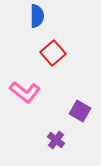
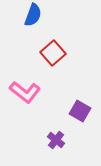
blue semicircle: moved 4 px left, 1 px up; rotated 20 degrees clockwise
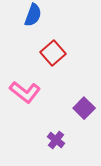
purple square: moved 4 px right, 3 px up; rotated 15 degrees clockwise
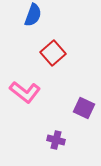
purple square: rotated 20 degrees counterclockwise
purple cross: rotated 24 degrees counterclockwise
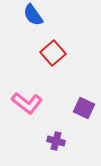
blue semicircle: rotated 125 degrees clockwise
pink L-shape: moved 2 px right, 11 px down
purple cross: moved 1 px down
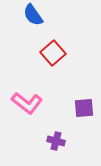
purple square: rotated 30 degrees counterclockwise
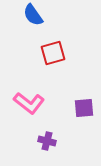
red square: rotated 25 degrees clockwise
pink L-shape: moved 2 px right
purple cross: moved 9 px left
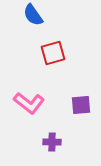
purple square: moved 3 px left, 3 px up
purple cross: moved 5 px right, 1 px down; rotated 12 degrees counterclockwise
